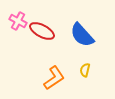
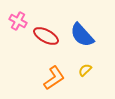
red ellipse: moved 4 px right, 5 px down
yellow semicircle: rotated 32 degrees clockwise
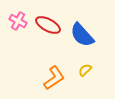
red ellipse: moved 2 px right, 11 px up
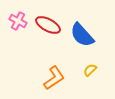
yellow semicircle: moved 5 px right
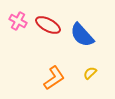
yellow semicircle: moved 3 px down
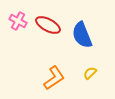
blue semicircle: rotated 20 degrees clockwise
